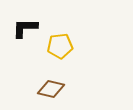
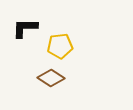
brown diamond: moved 11 px up; rotated 20 degrees clockwise
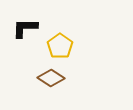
yellow pentagon: rotated 30 degrees counterclockwise
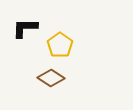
yellow pentagon: moved 1 px up
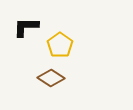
black L-shape: moved 1 px right, 1 px up
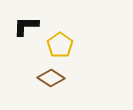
black L-shape: moved 1 px up
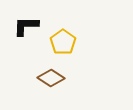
yellow pentagon: moved 3 px right, 3 px up
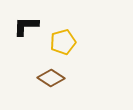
yellow pentagon: rotated 20 degrees clockwise
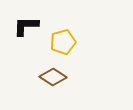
brown diamond: moved 2 px right, 1 px up
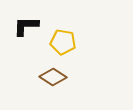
yellow pentagon: rotated 25 degrees clockwise
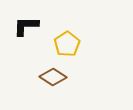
yellow pentagon: moved 4 px right, 2 px down; rotated 30 degrees clockwise
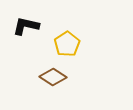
black L-shape: rotated 12 degrees clockwise
